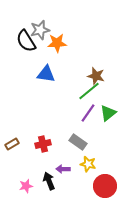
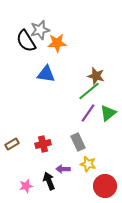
gray rectangle: rotated 30 degrees clockwise
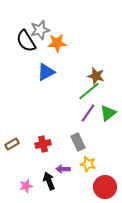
blue triangle: moved 2 px up; rotated 36 degrees counterclockwise
red circle: moved 1 px down
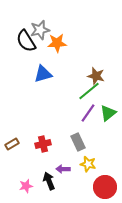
blue triangle: moved 3 px left, 2 px down; rotated 12 degrees clockwise
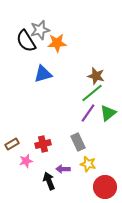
green line: moved 3 px right, 2 px down
pink star: moved 25 px up
